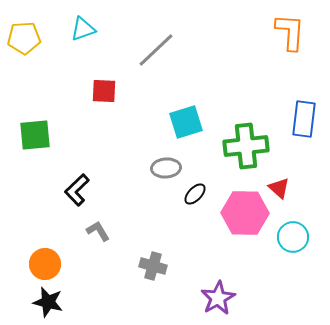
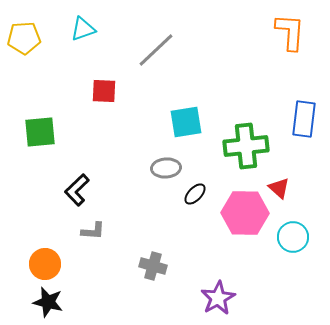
cyan square: rotated 8 degrees clockwise
green square: moved 5 px right, 3 px up
gray L-shape: moved 5 px left; rotated 125 degrees clockwise
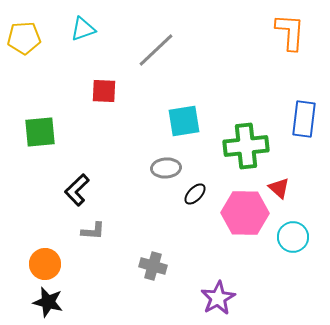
cyan square: moved 2 px left, 1 px up
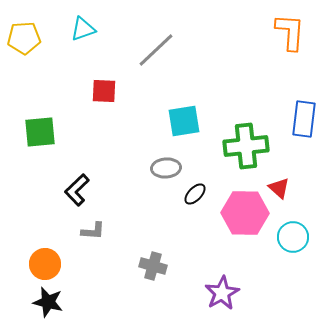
purple star: moved 4 px right, 5 px up
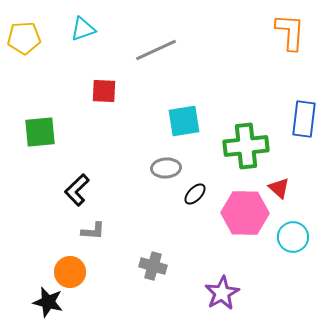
gray line: rotated 18 degrees clockwise
orange circle: moved 25 px right, 8 px down
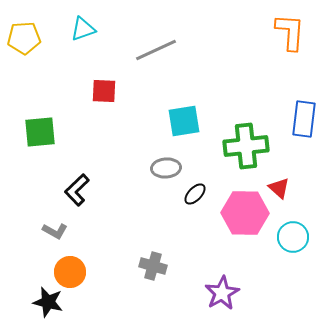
gray L-shape: moved 38 px left; rotated 25 degrees clockwise
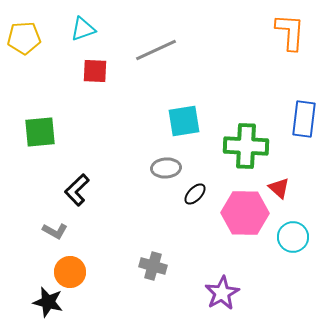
red square: moved 9 px left, 20 px up
green cross: rotated 9 degrees clockwise
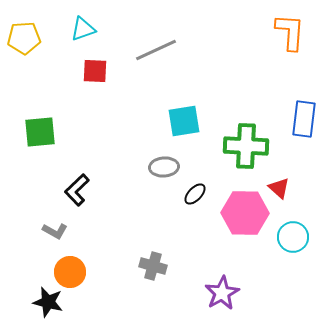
gray ellipse: moved 2 px left, 1 px up
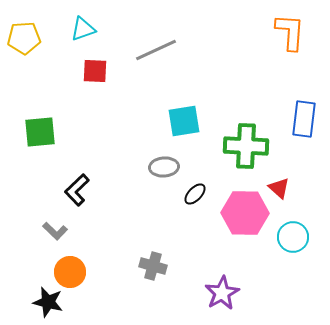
gray L-shape: rotated 15 degrees clockwise
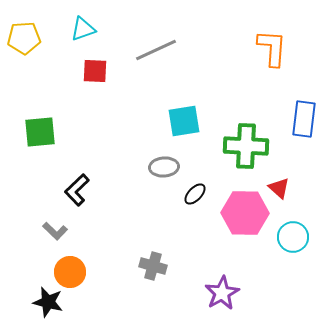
orange L-shape: moved 18 px left, 16 px down
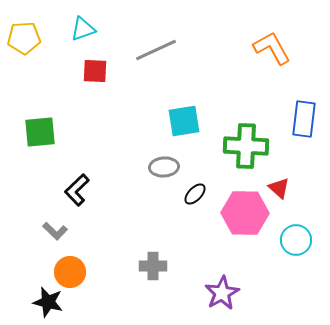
orange L-shape: rotated 33 degrees counterclockwise
cyan circle: moved 3 px right, 3 px down
gray cross: rotated 16 degrees counterclockwise
